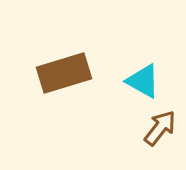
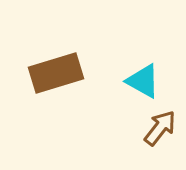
brown rectangle: moved 8 px left
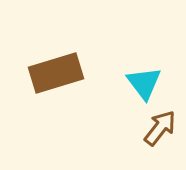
cyan triangle: moved 1 px right, 2 px down; rotated 24 degrees clockwise
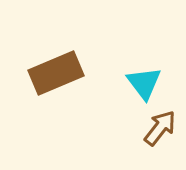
brown rectangle: rotated 6 degrees counterclockwise
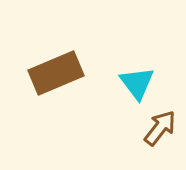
cyan triangle: moved 7 px left
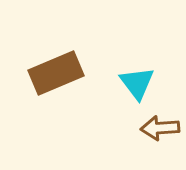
brown arrow: rotated 132 degrees counterclockwise
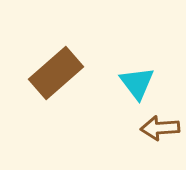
brown rectangle: rotated 18 degrees counterclockwise
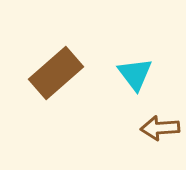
cyan triangle: moved 2 px left, 9 px up
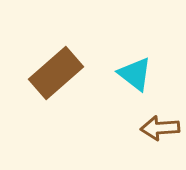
cyan triangle: rotated 15 degrees counterclockwise
